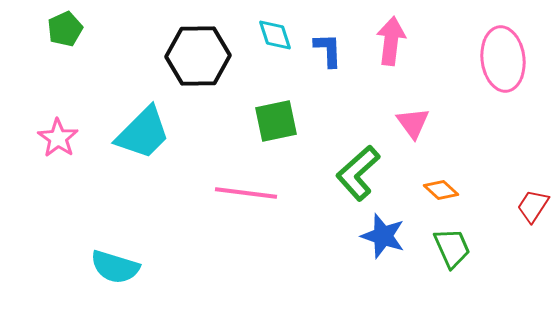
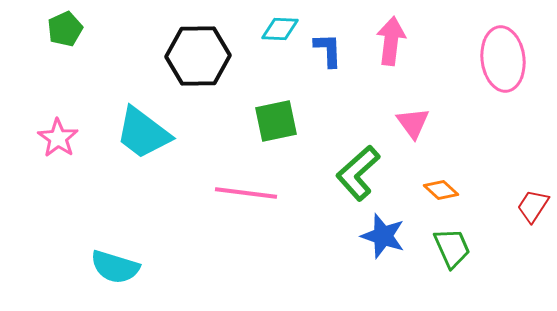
cyan diamond: moved 5 px right, 6 px up; rotated 69 degrees counterclockwise
cyan trapezoid: rotated 82 degrees clockwise
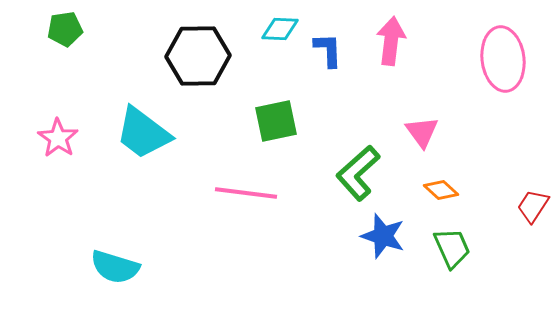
green pentagon: rotated 16 degrees clockwise
pink triangle: moved 9 px right, 9 px down
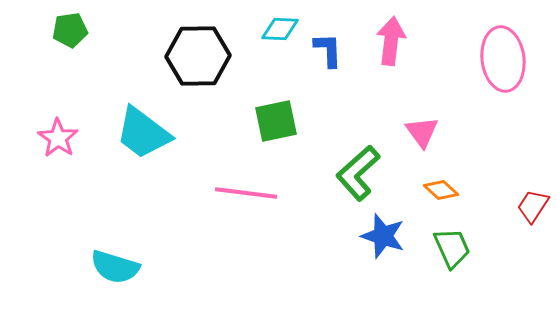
green pentagon: moved 5 px right, 1 px down
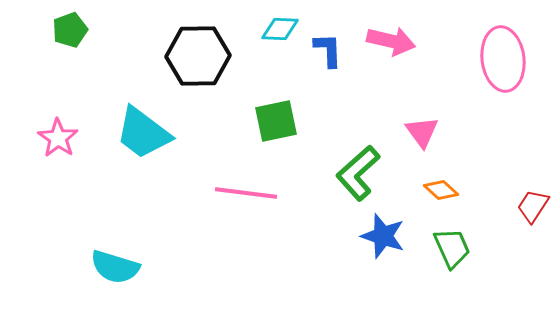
green pentagon: rotated 12 degrees counterclockwise
pink arrow: rotated 96 degrees clockwise
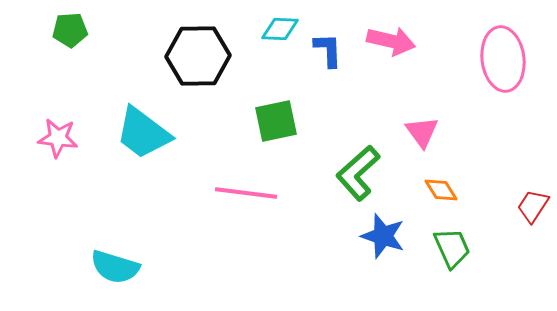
green pentagon: rotated 16 degrees clockwise
pink star: rotated 27 degrees counterclockwise
orange diamond: rotated 16 degrees clockwise
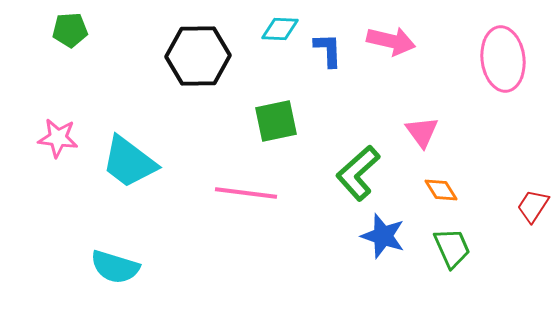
cyan trapezoid: moved 14 px left, 29 px down
